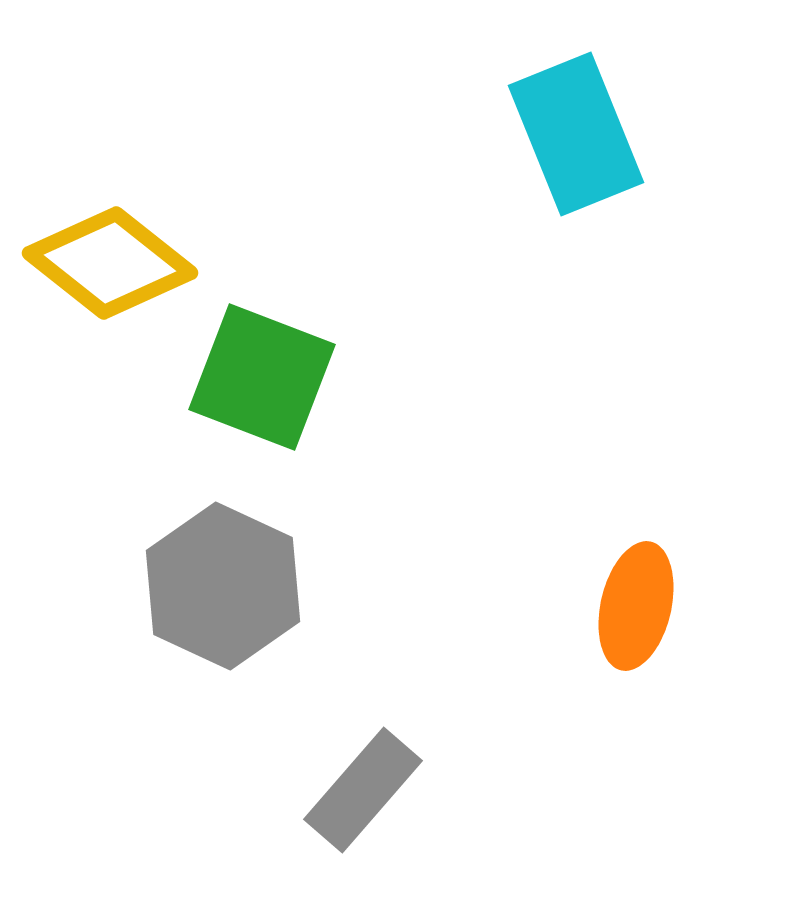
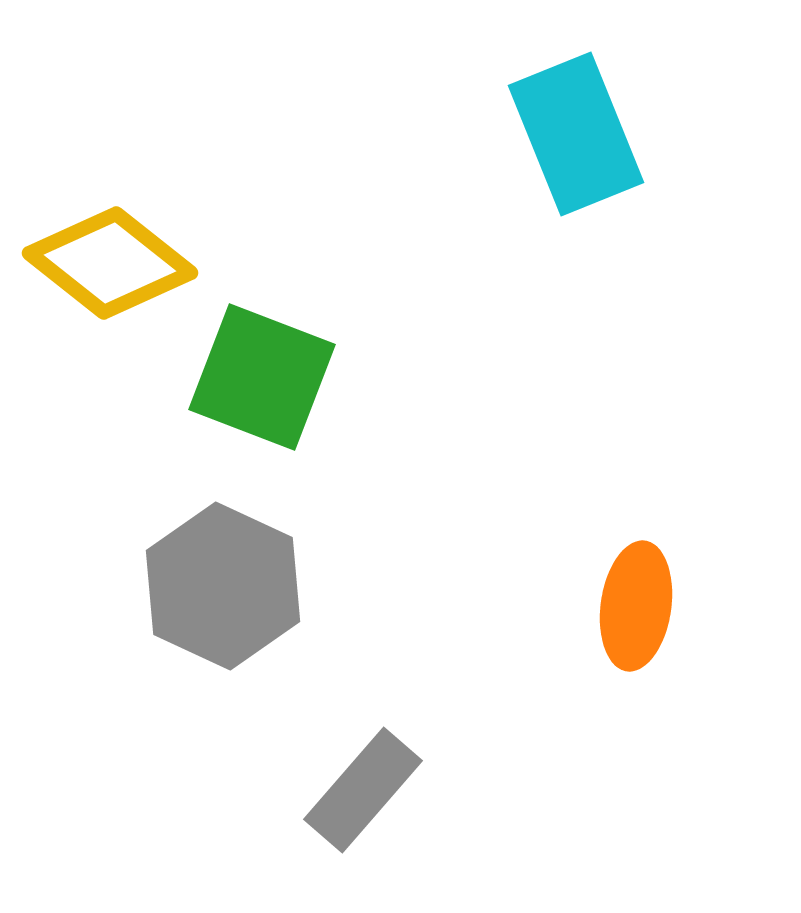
orange ellipse: rotated 5 degrees counterclockwise
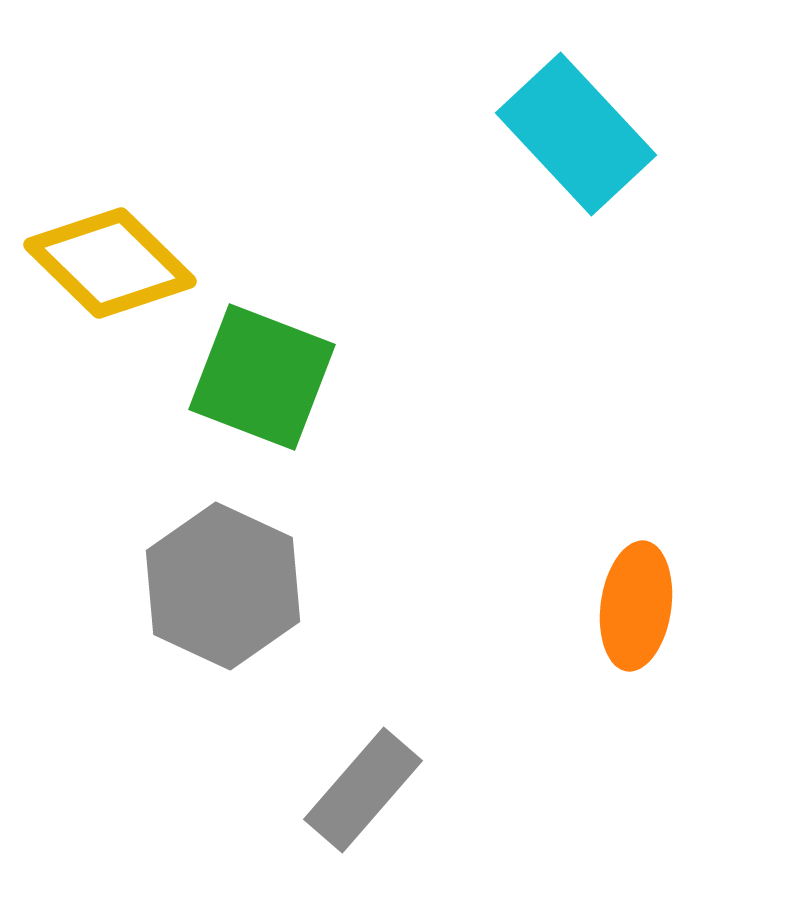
cyan rectangle: rotated 21 degrees counterclockwise
yellow diamond: rotated 6 degrees clockwise
